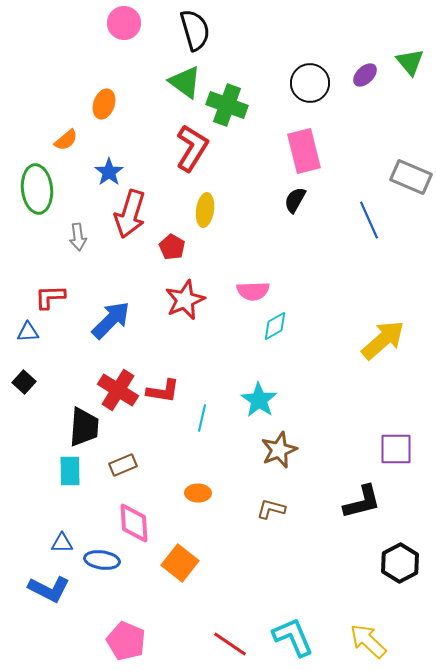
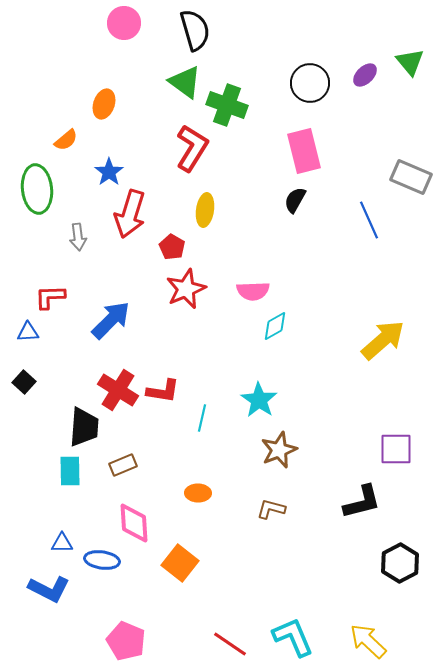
red star at (185, 300): moved 1 px right, 11 px up
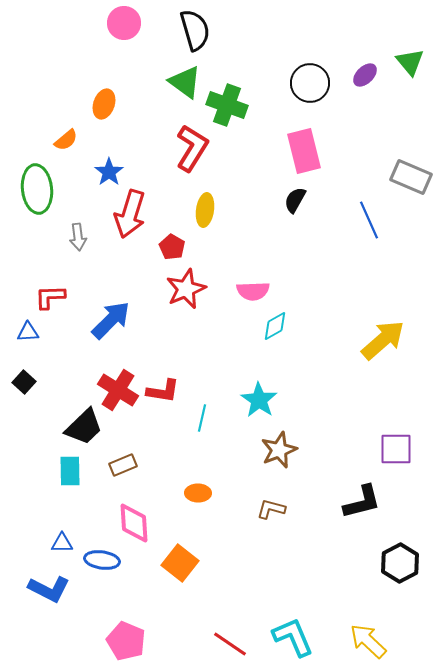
black trapezoid at (84, 427): rotated 42 degrees clockwise
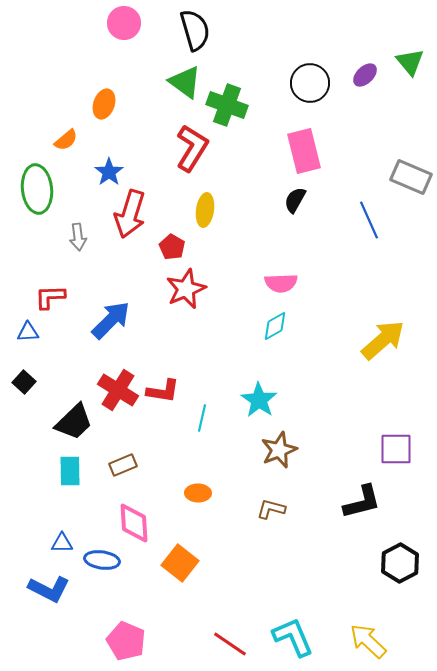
pink semicircle at (253, 291): moved 28 px right, 8 px up
black trapezoid at (84, 427): moved 10 px left, 5 px up
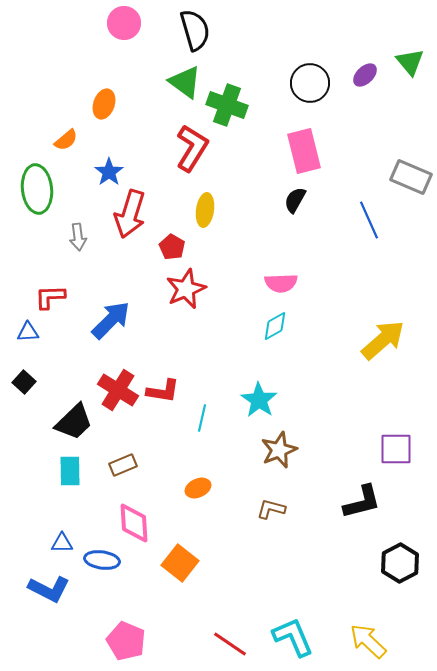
orange ellipse at (198, 493): moved 5 px up; rotated 25 degrees counterclockwise
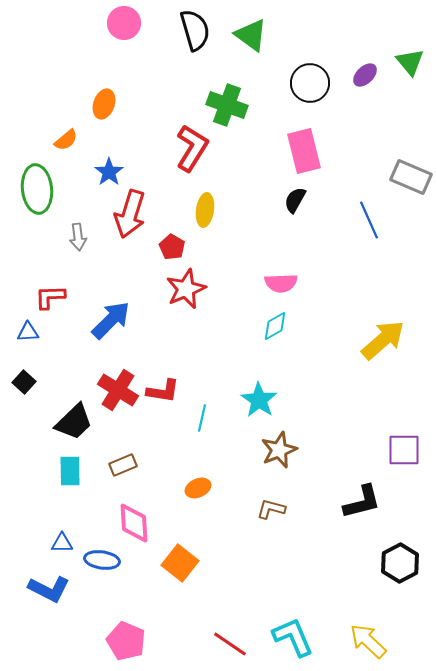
green triangle at (185, 82): moved 66 px right, 47 px up
purple square at (396, 449): moved 8 px right, 1 px down
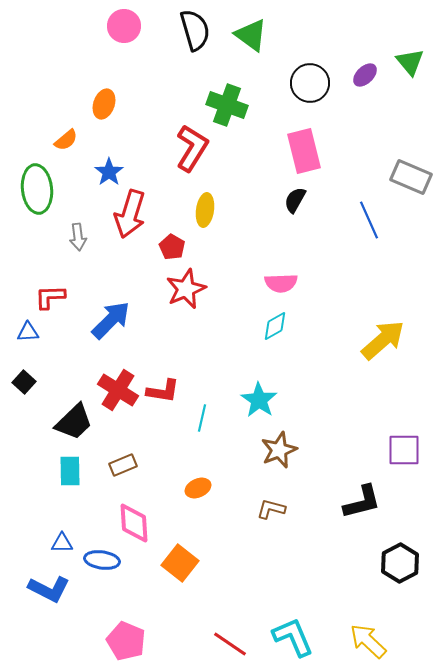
pink circle at (124, 23): moved 3 px down
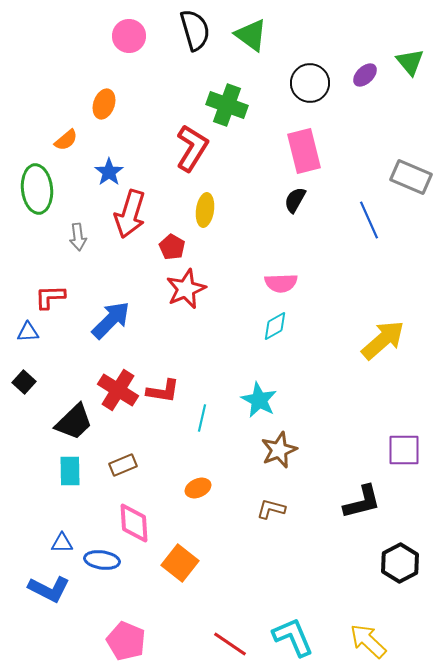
pink circle at (124, 26): moved 5 px right, 10 px down
cyan star at (259, 400): rotated 6 degrees counterclockwise
